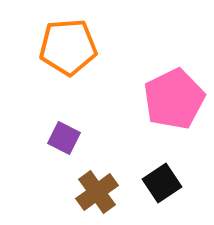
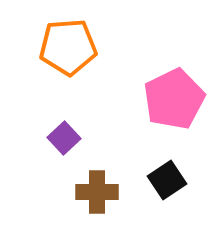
purple square: rotated 20 degrees clockwise
black square: moved 5 px right, 3 px up
brown cross: rotated 36 degrees clockwise
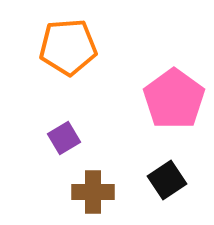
pink pentagon: rotated 10 degrees counterclockwise
purple square: rotated 12 degrees clockwise
brown cross: moved 4 px left
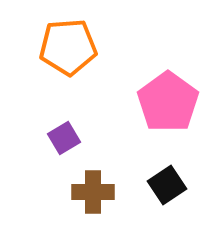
pink pentagon: moved 6 px left, 3 px down
black square: moved 5 px down
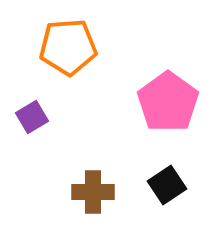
purple square: moved 32 px left, 21 px up
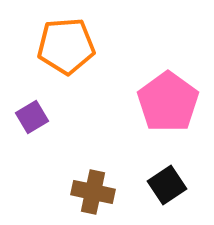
orange pentagon: moved 2 px left, 1 px up
brown cross: rotated 12 degrees clockwise
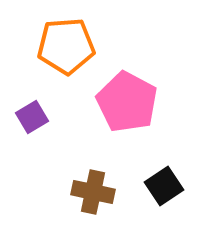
pink pentagon: moved 41 px left; rotated 8 degrees counterclockwise
black square: moved 3 px left, 1 px down
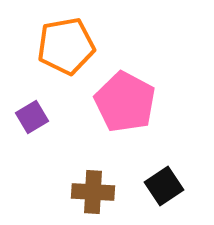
orange pentagon: rotated 6 degrees counterclockwise
pink pentagon: moved 2 px left
brown cross: rotated 9 degrees counterclockwise
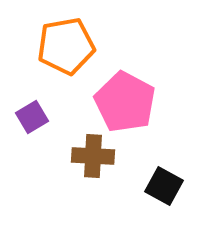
black square: rotated 27 degrees counterclockwise
brown cross: moved 36 px up
